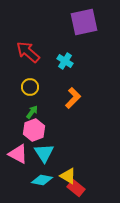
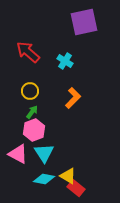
yellow circle: moved 4 px down
cyan diamond: moved 2 px right, 1 px up
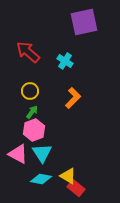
cyan triangle: moved 2 px left
cyan diamond: moved 3 px left
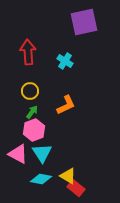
red arrow: rotated 45 degrees clockwise
orange L-shape: moved 7 px left, 7 px down; rotated 20 degrees clockwise
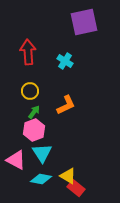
green arrow: moved 2 px right
pink triangle: moved 2 px left, 6 px down
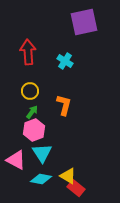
orange L-shape: moved 2 px left; rotated 50 degrees counterclockwise
green arrow: moved 2 px left
